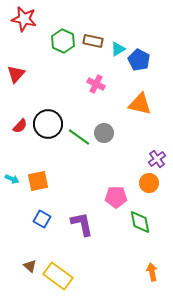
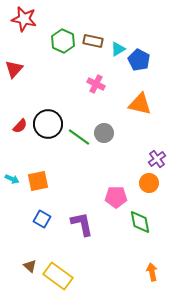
red triangle: moved 2 px left, 5 px up
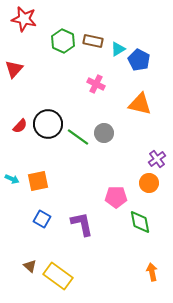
green line: moved 1 px left
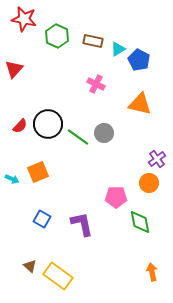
green hexagon: moved 6 px left, 5 px up
orange square: moved 9 px up; rotated 10 degrees counterclockwise
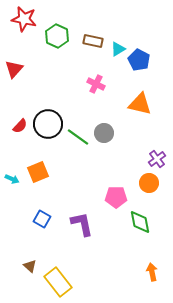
yellow rectangle: moved 6 px down; rotated 16 degrees clockwise
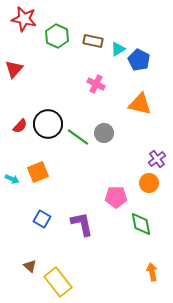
green diamond: moved 1 px right, 2 px down
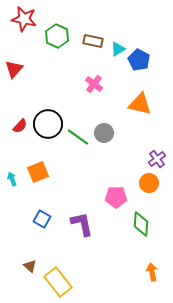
pink cross: moved 2 px left; rotated 12 degrees clockwise
cyan arrow: rotated 136 degrees counterclockwise
green diamond: rotated 15 degrees clockwise
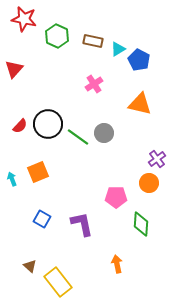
pink cross: rotated 18 degrees clockwise
orange arrow: moved 35 px left, 8 px up
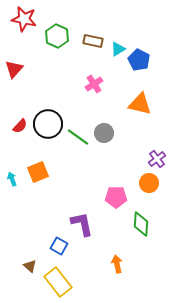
blue square: moved 17 px right, 27 px down
